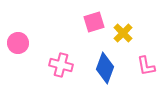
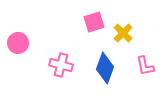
pink L-shape: moved 1 px left
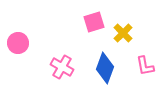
pink cross: moved 1 px right, 2 px down; rotated 15 degrees clockwise
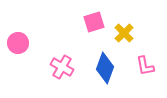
yellow cross: moved 1 px right
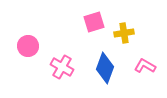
yellow cross: rotated 36 degrees clockwise
pink circle: moved 10 px right, 3 px down
pink L-shape: rotated 130 degrees clockwise
